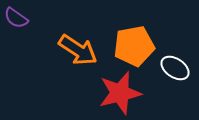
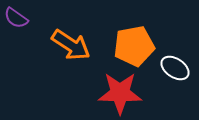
orange arrow: moved 7 px left, 5 px up
red star: rotated 15 degrees clockwise
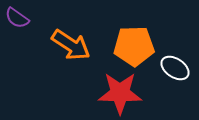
purple semicircle: moved 1 px right
orange pentagon: rotated 9 degrees clockwise
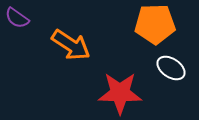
orange pentagon: moved 21 px right, 22 px up
white ellipse: moved 4 px left
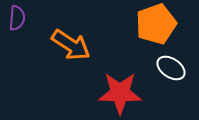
purple semicircle: rotated 120 degrees counterclockwise
orange pentagon: moved 1 px right; rotated 18 degrees counterclockwise
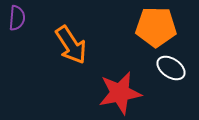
orange pentagon: moved 3 px down; rotated 21 degrees clockwise
orange arrow: rotated 24 degrees clockwise
red star: rotated 12 degrees counterclockwise
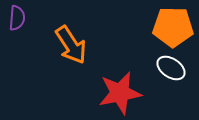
orange pentagon: moved 17 px right
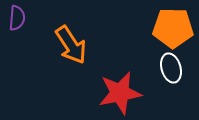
orange pentagon: moved 1 px down
white ellipse: rotated 40 degrees clockwise
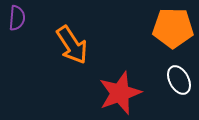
orange arrow: moved 1 px right
white ellipse: moved 8 px right, 12 px down; rotated 12 degrees counterclockwise
red star: rotated 9 degrees counterclockwise
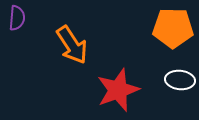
white ellipse: moved 1 px right; rotated 56 degrees counterclockwise
red star: moved 2 px left, 3 px up
